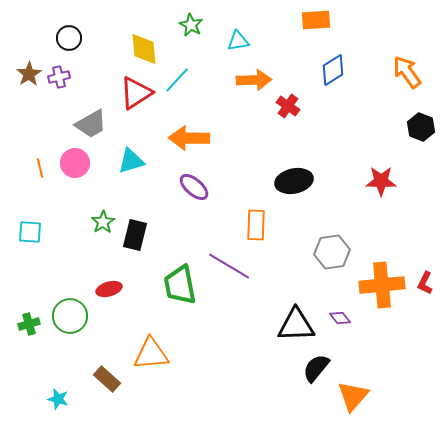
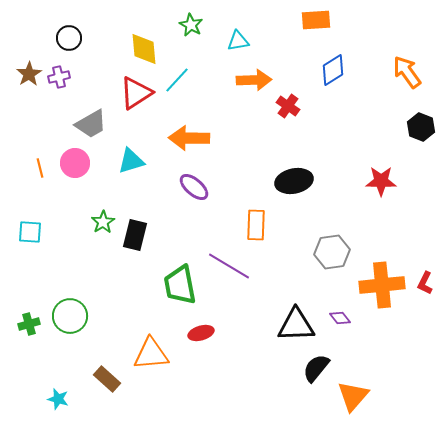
red ellipse at (109, 289): moved 92 px right, 44 px down
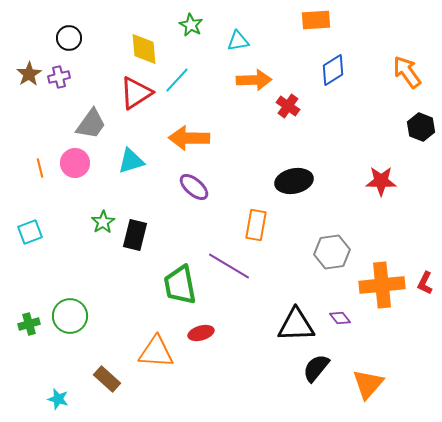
gray trapezoid at (91, 124): rotated 24 degrees counterclockwise
orange rectangle at (256, 225): rotated 8 degrees clockwise
cyan square at (30, 232): rotated 25 degrees counterclockwise
orange triangle at (151, 354): moved 5 px right, 2 px up; rotated 9 degrees clockwise
orange triangle at (353, 396): moved 15 px right, 12 px up
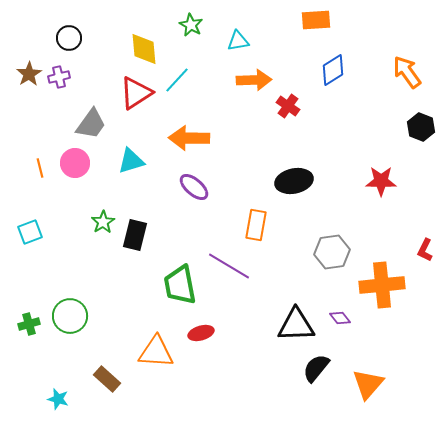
red L-shape at (425, 283): moved 33 px up
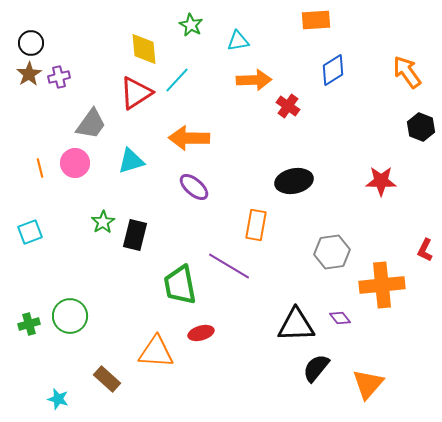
black circle at (69, 38): moved 38 px left, 5 px down
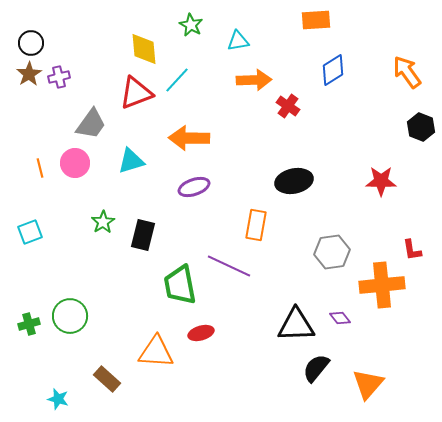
red triangle at (136, 93): rotated 12 degrees clockwise
purple ellipse at (194, 187): rotated 60 degrees counterclockwise
black rectangle at (135, 235): moved 8 px right
red L-shape at (425, 250): moved 13 px left; rotated 35 degrees counterclockwise
purple line at (229, 266): rotated 6 degrees counterclockwise
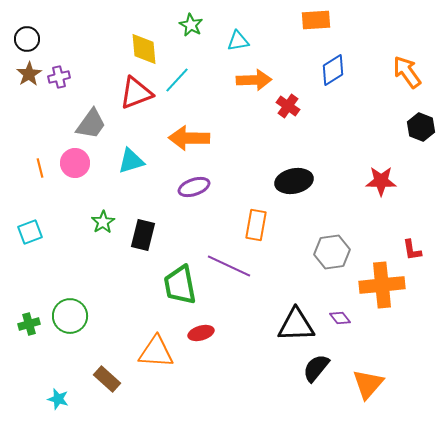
black circle at (31, 43): moved 4 px left, 4 px up
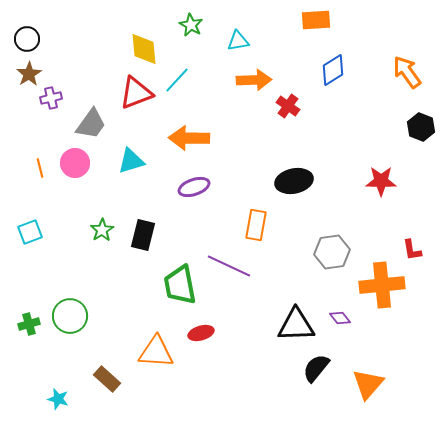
purple cross at (59, 77): moved 8 px left, 21 px down
green star at (103, 222): moved 1 px left, 8 px down
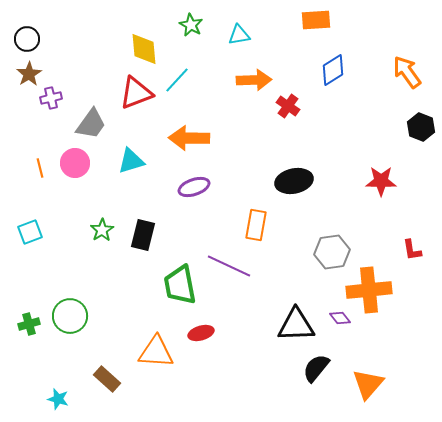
cyan triangle at (238, 41): moved 1 px right, 6 px up
orange cross at (382, 285): moved 13 px left, 5 px down
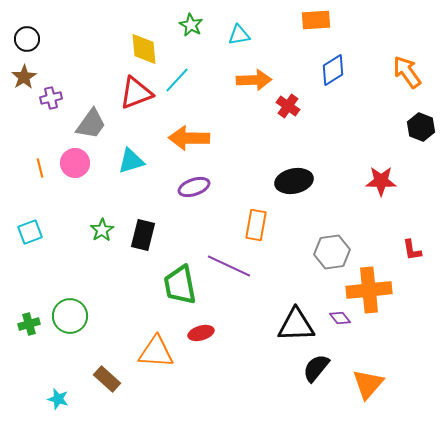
brown star at (29, 74): moved 5 px left, 3 px down
